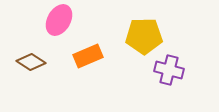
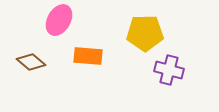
yellow pentagon: moved 1 px right, 3 px up
orange rectangle: rotated 28 degrees clockwise
brown diamond: rotated 8 degrees clockwise
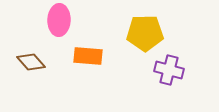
pink ellipse: rotated 28 degrees counterclockwise
brown diamond: rotated 8 degrees clockwise
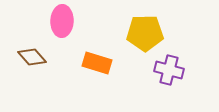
pink ellipse: moved 3 px right, 1 px down
orange rectangle: moved 9 px right, 7 px down; rotated 12 degrees clockwise
brown diamond: moved 1 px right, 5 px up
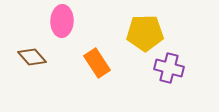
orange rectangle: rotated 40 degrees clockwise
purple cross: moved 2 px up
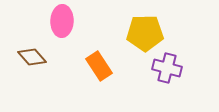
orange rectangle: moved 2 px right, 3 px down
purple cross: moved 2 px left
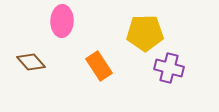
brown diamond: moved 1 px left, 5 px down
purple cross: moved 2 px right
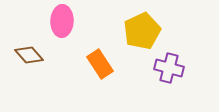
yellow pentagon: moved 3 px left, 2 px up; rotated 24 degrees counterclockwise
brown diamond: moved 2 px left, 7 px up
orange rectangle: moved 1 px right, 2 px up
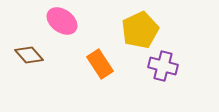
pink ellipse: rotated 56 degrees counterclockwise
yellow pentagon: moved 2 px left, 1 px up
purple cross: moved 6 px left, 2 px up
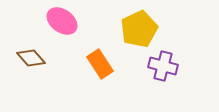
yellow pentagon: moved 1 px left, 1 px up
brown diamond: moved 2 px right, 3 px down
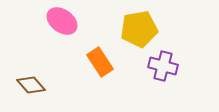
yellow pentagon: rotated 15 degrees clockwise
brown diamond: moved 27 px down
orange rectangle: moved 2 px up
